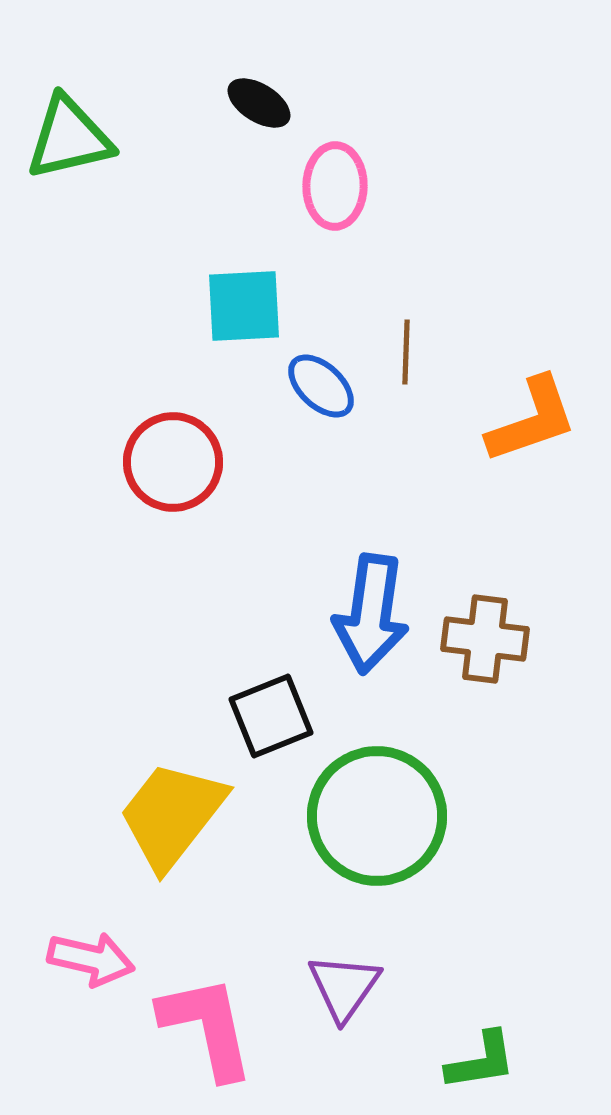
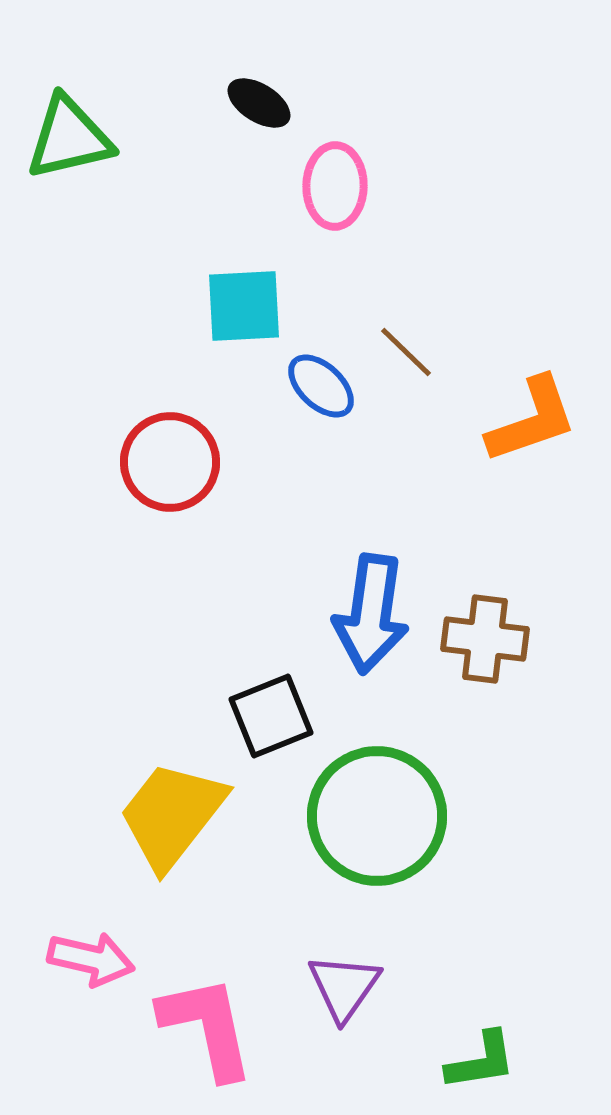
brown line: rotated 48 degrees counterclockwise
red circle: moved 3 px left
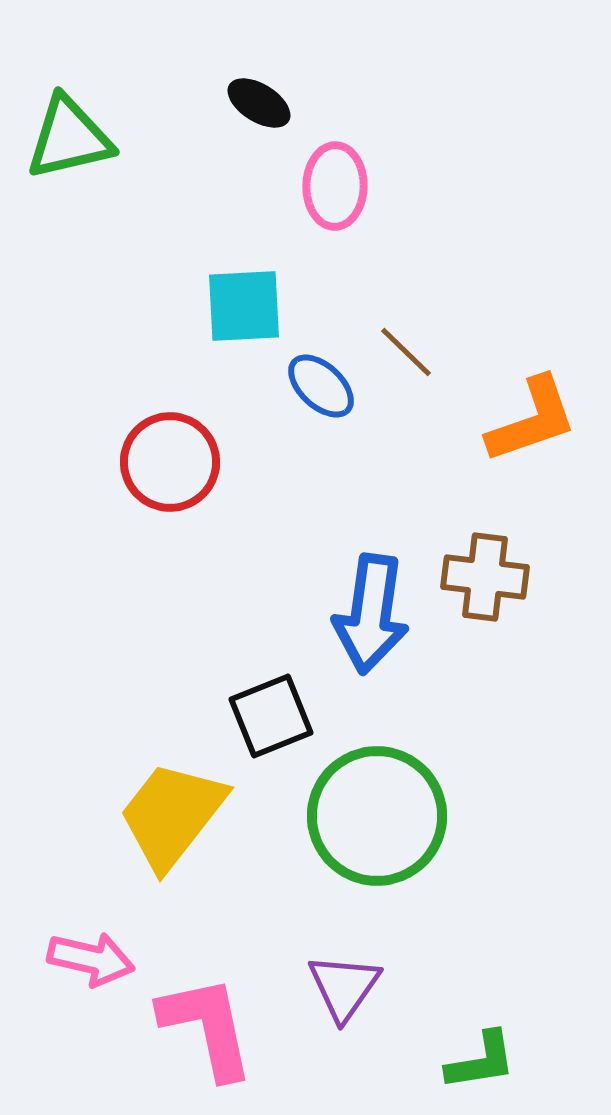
brown cross: moved 62 px up
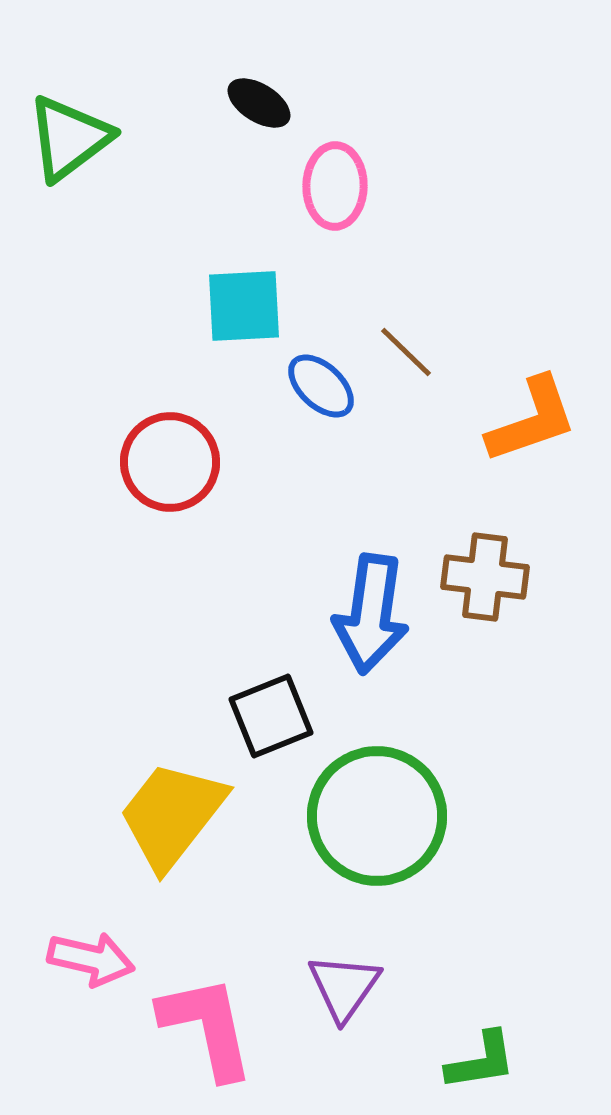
green triangle: rotated 24 degrees counterclockwise
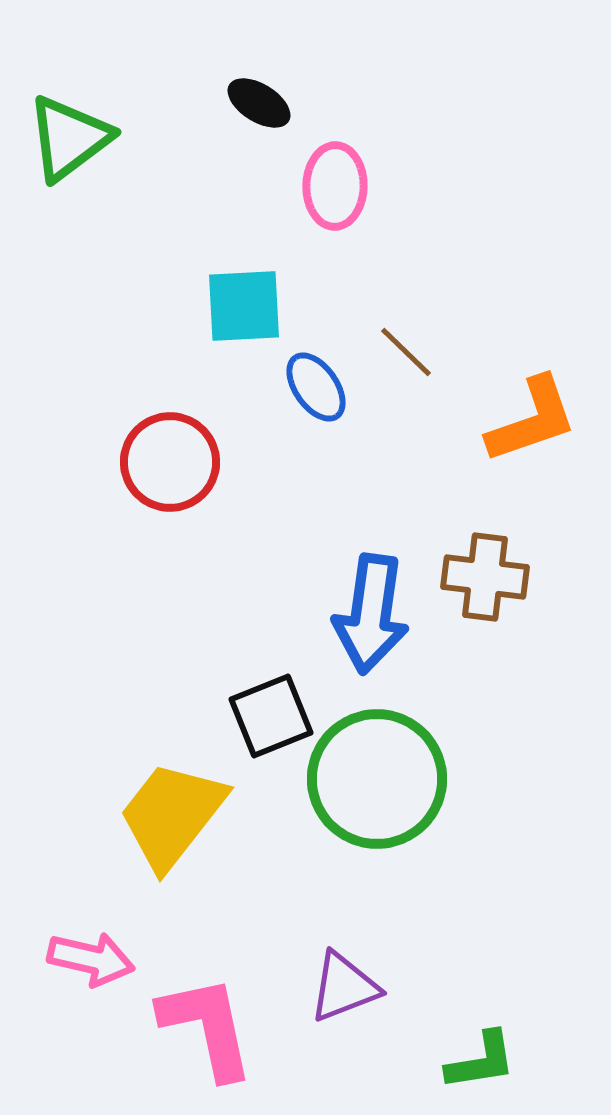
blue ellipse: moved 5 px left, 1 px down; rotated 12 degrees clockwise
green circle: moved 37 px up
purple triangle: rotated 34 degrees clockwise
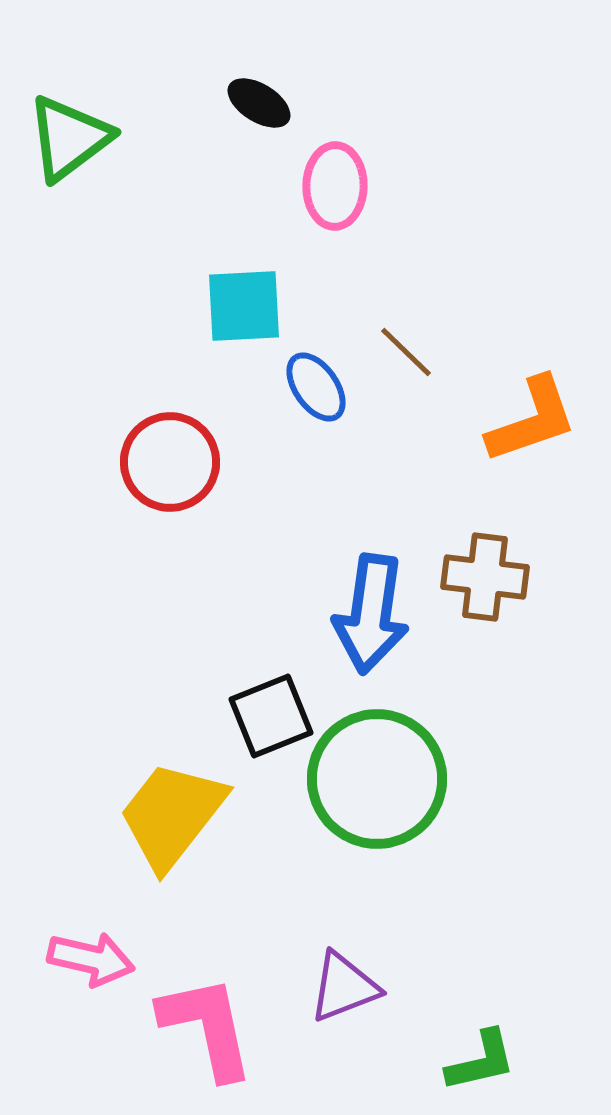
green L-shape: rotated 4 degrees counterclockwise
